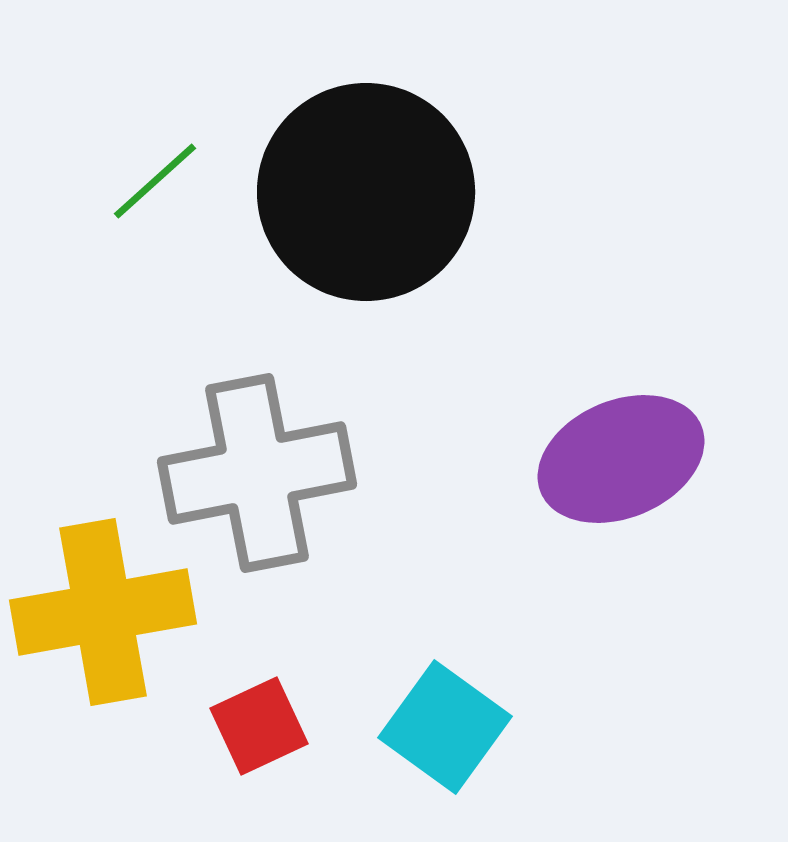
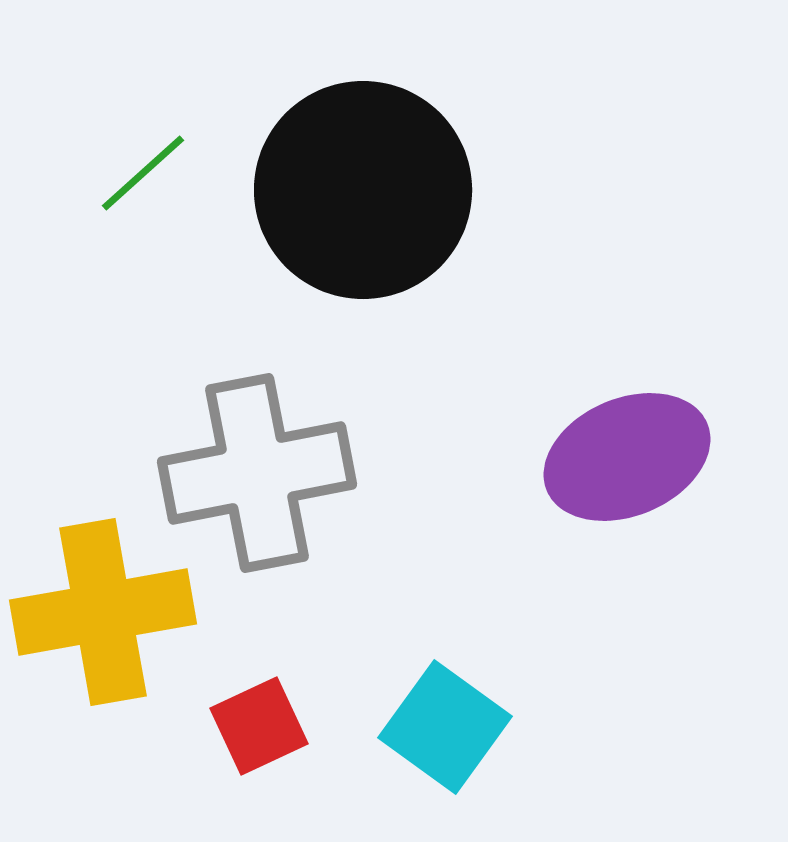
green line: moved 12 px left, 8 px up
black circle: moved 3 px left, 2 px up
purple ellipse: moved 6 px right, 2 px up
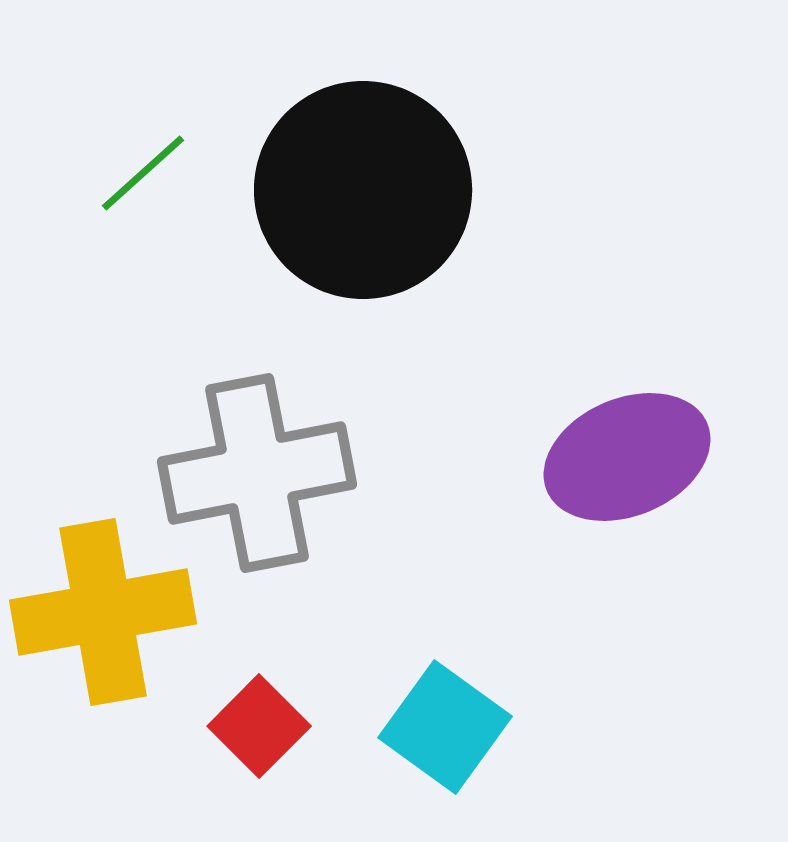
red square: rotated 20 degrees counterclockwise
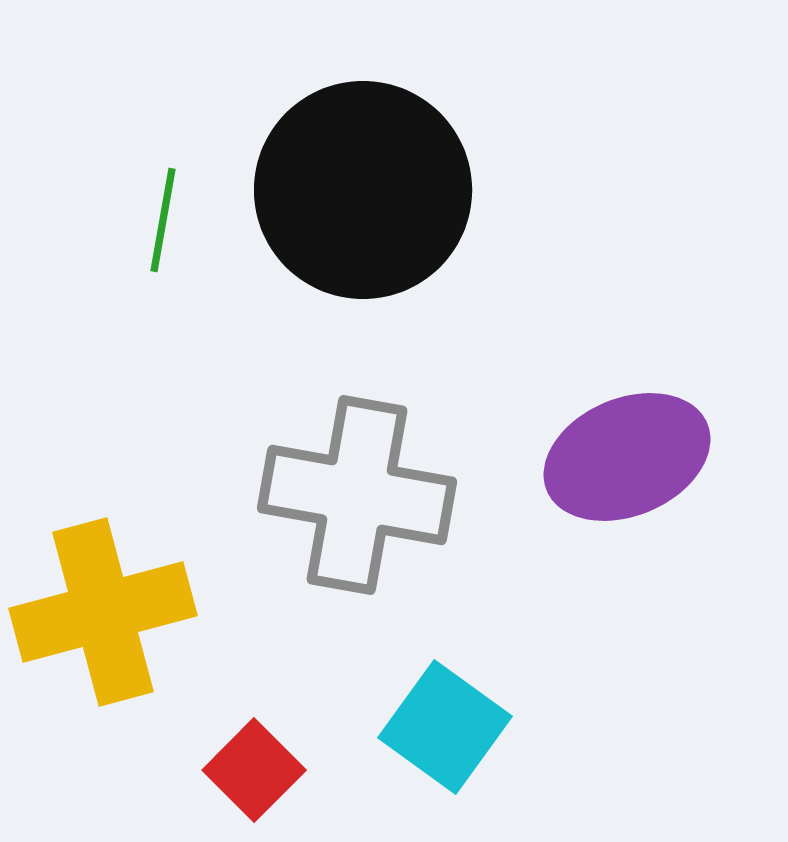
green line: moved 20 px right, 47 px down; rotated 38 degrees counterclockwise
gray cross: moved 100 px right, 22 px down; rotated 21 degrees clockwise
yellow cross: rotated 5 degrees counterclockwise
red square: moved 5 px left, 44 px down
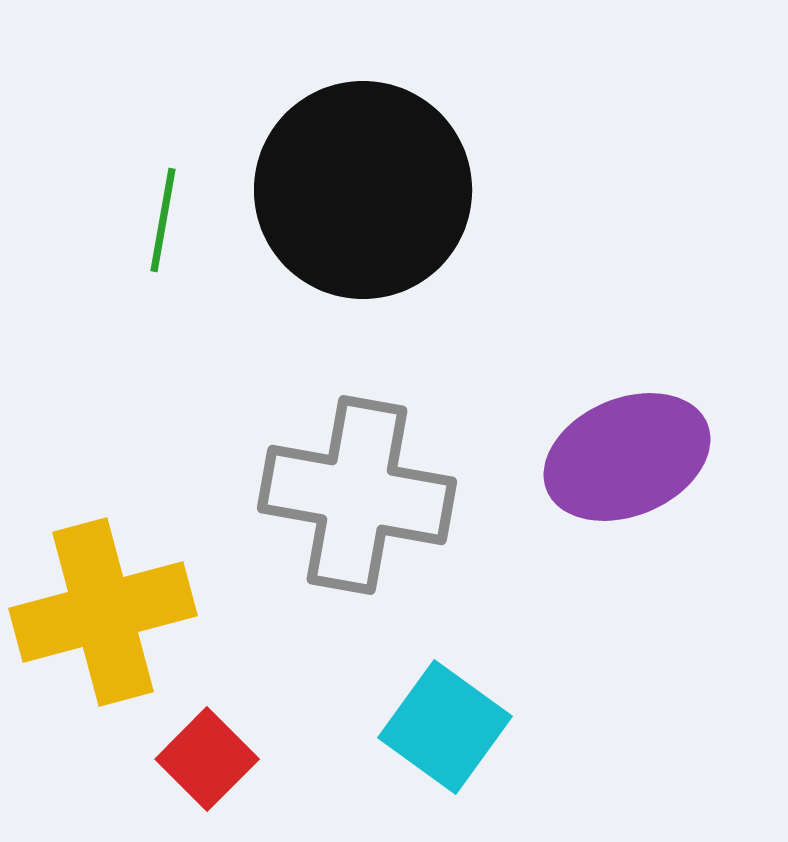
red square: moved 47 px left, 11 px up
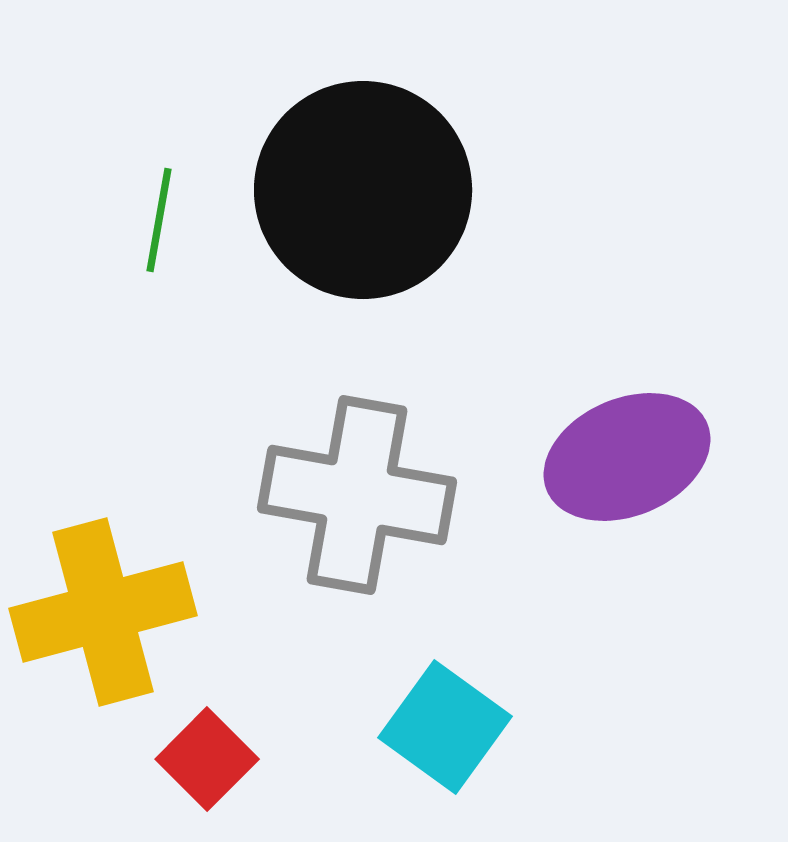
green line: moved 4 px left
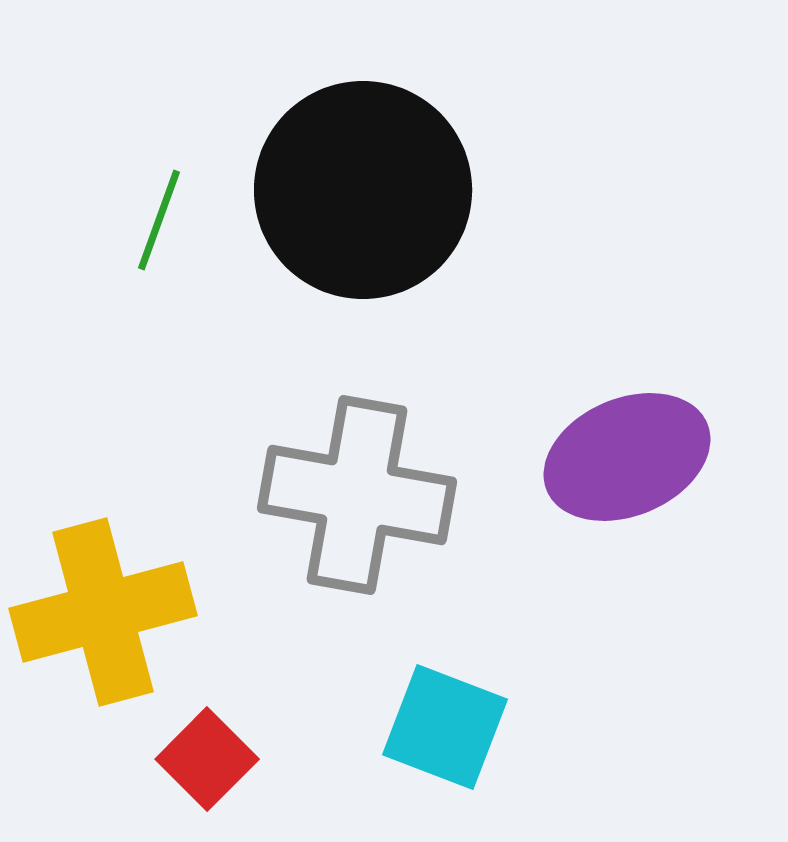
green line: rotated 10 degrees clockwise
cyan square: rotated 15 degrees counterclockwise
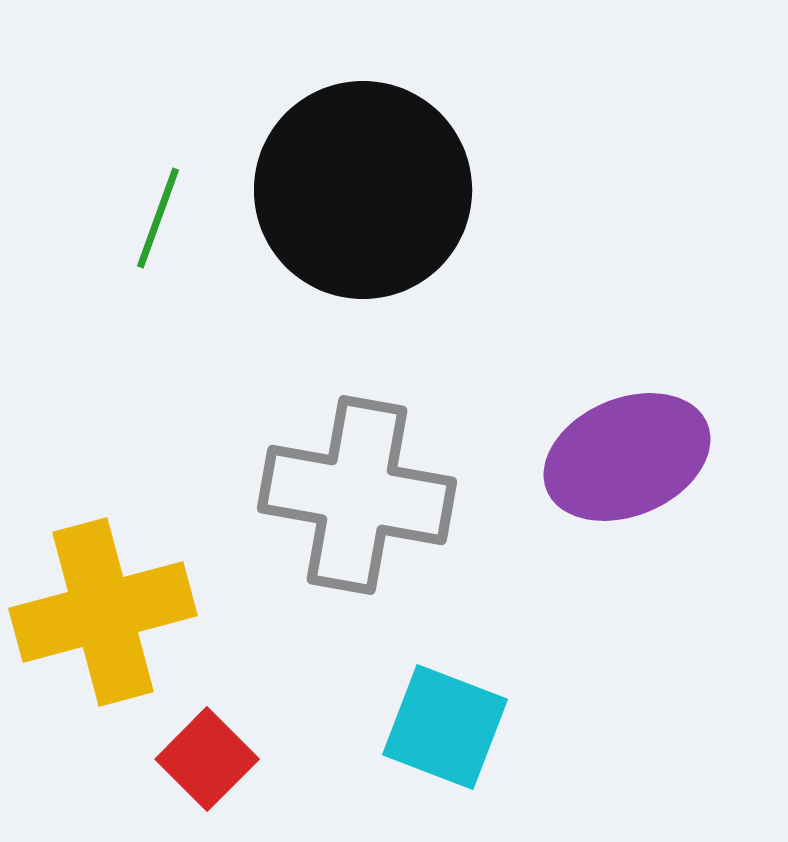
green line: moved 1 px left, 2 px up
